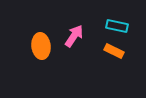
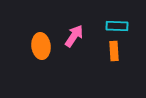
cyan rectangle: rotated 10 degrees counterclockwise
orange rectangle: rotated 60 degrees clockwise
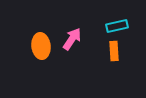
cyan rectangle: rotated 15 degrees counterclockwise
pink arrow: moved 2 px left, 3 px down
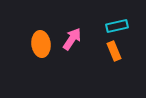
orange ellipse: moved 2 px up
orange rectangle: rotated 18 degrees counterclockwise
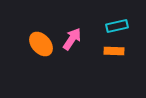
orange ellipse: rotated 35 degrees counterclockwise
orange rectangle: rotated 66 degrees counterclockwise
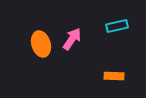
orange ellipse: rotated 25 degrees clockwise
orange rectangle: moved 25 px down
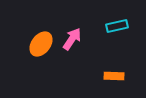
orange ellipse: rotated 55 degrees clockwise
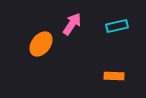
pink arrow: moved 15 px up
